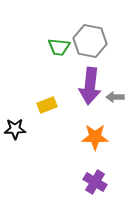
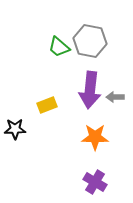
green trapezoid: rotated 35 degrees clockwise
purple arrow: moved 4 px down
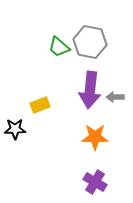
gray hexagon: moved 1 px down
yellow rectangle: moved 7 px left
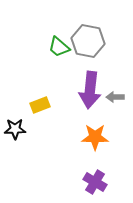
gray hexagon: moved 2 px left, 1 px up
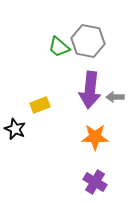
black star: rotated 25 degrees clockwise
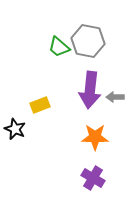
purple cross: moved 2 px left, 4 px up
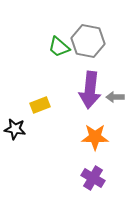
black star: rotated 15 degrees counterclockwise
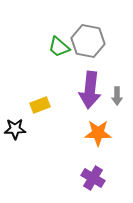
gray arrow: moved 2 px right, 1 px up; rotated 90 degrees counterclockwise
black star: rotated 10 degrees counterclockwise
orange star: moved 3 px right, 4 px up
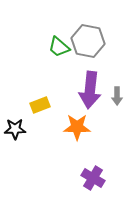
orange star: moved 21 px left, 6 px up
